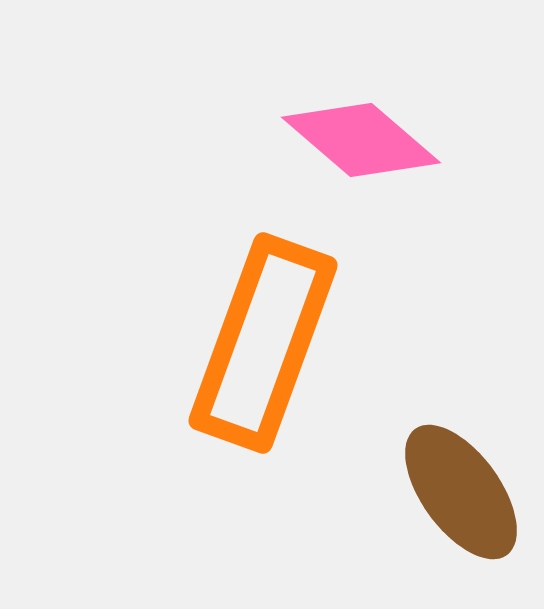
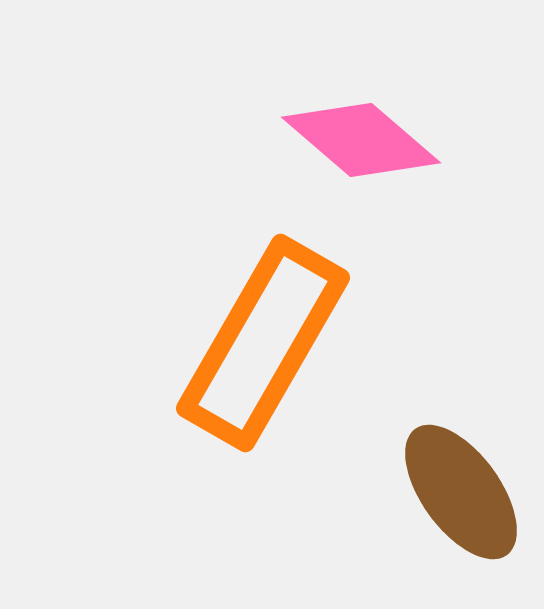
orange rectangle: rotated 10 degrees clockwise
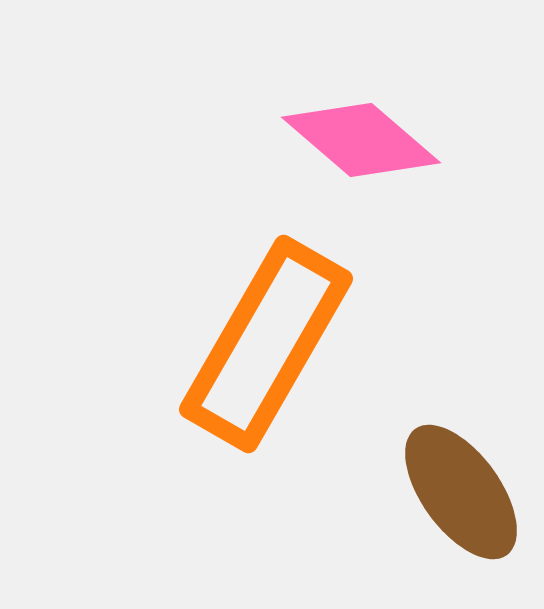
orange rectangle: moved 3 px right, 1 px down
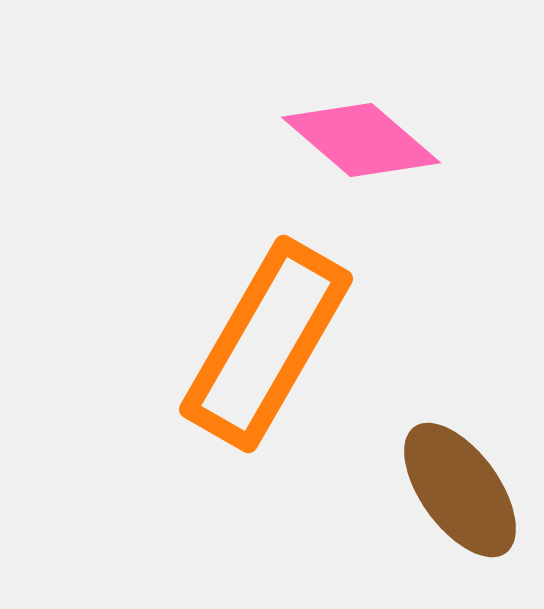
brown ellipse: moved 1 px left, 2 px up
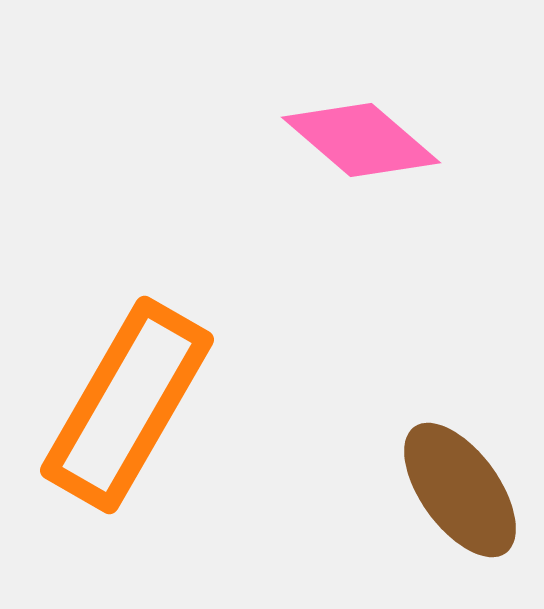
orange rectangle: moved 139 px left, 61 px down
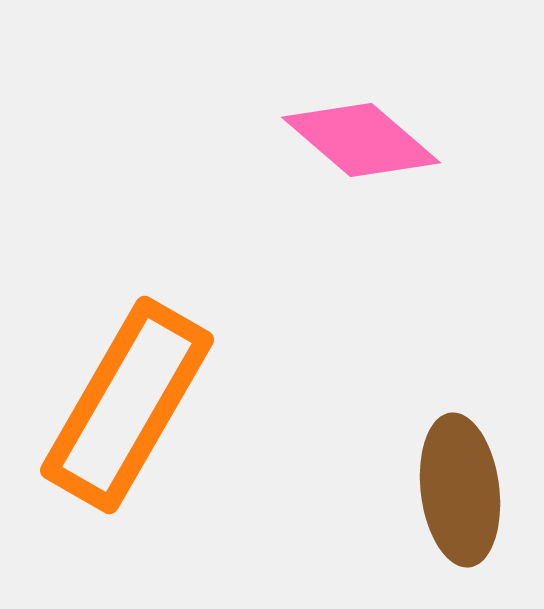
brown ellipse: rotated 29 degrees clockwise
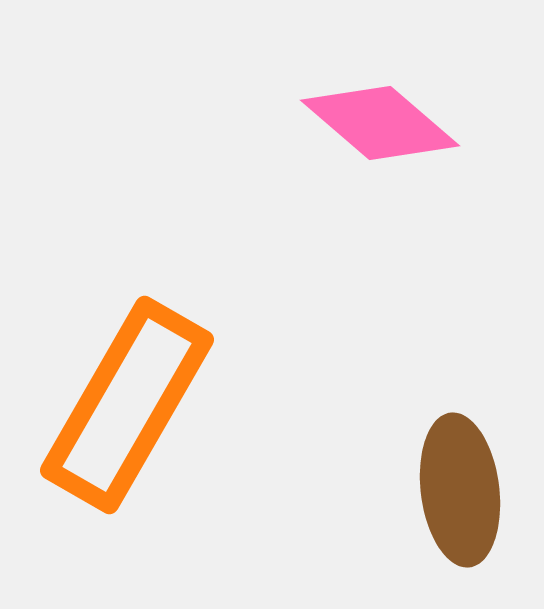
pink diamond: moved 19 px right, 17 px up
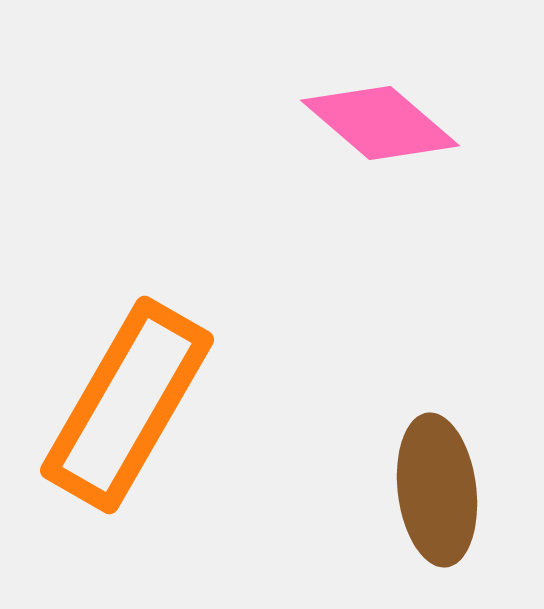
brown ellipse: moved 23 px left
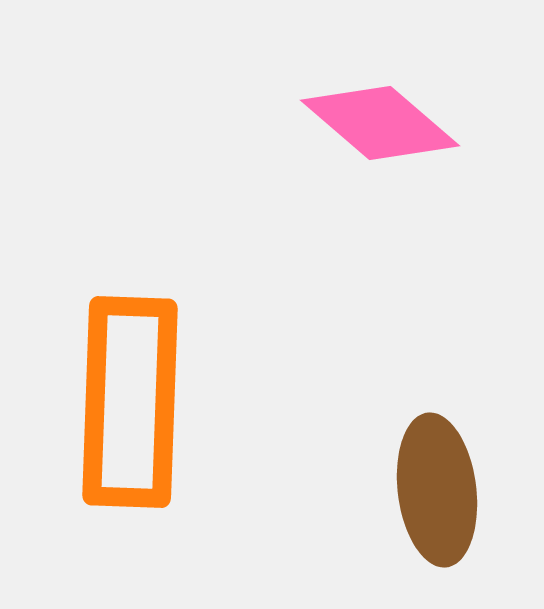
orange rectangle: moved 3 px right, 3 px up; rotated 28 degrees counterclockwise
